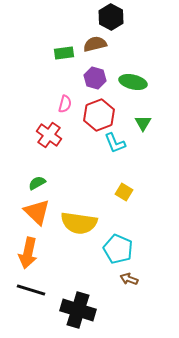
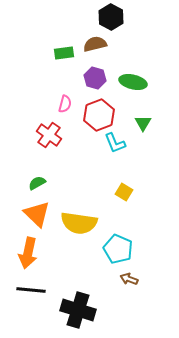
orange triangle: moved 2 px down
black line: rotated 12 degrees counterclockwise
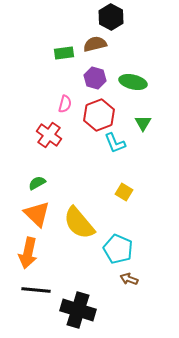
yellow semicircle: rotated 42 degrees clockwise
black line: moved 5 px right
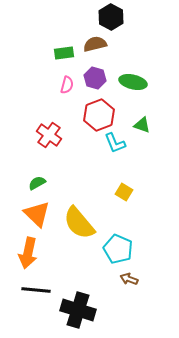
pink semicircle: moved 2 px right, 19 px up
green triangle: moved 1 px left, 2 px down; rotated 42 degrees counterclockwise
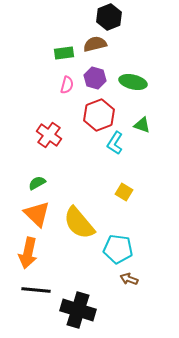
black hexagon: moved 2 px left; rotated 10 degrees clockwise
cyan L-shape: rotated 55 degrees clockwise
cyan pentagon: rotated 16 degrees counterclockwise
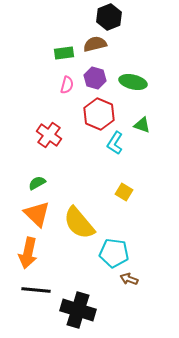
red hexagon: moved 1 px up; rotated 16 degrees counterclockwise
cyan pentagon: moved 4 px left, 4 px down
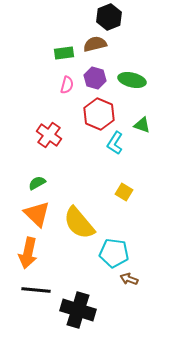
green ellipse: moved 1 px left, 2 px up
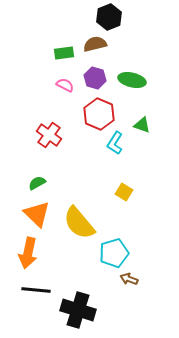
pink semicircle: moved 2 px left; rotated 78 degrees counterclockwise
cyan pentagon: rotated 24 degrees counterclockwise
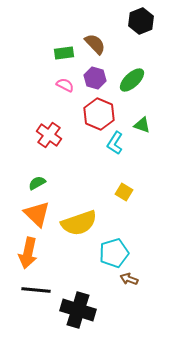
black hexagon: moved 32 px right, 4 px down
brown semicircle: rotated 60 degrees clockwise
green ellipse: rotated 56 degrees counterclockwise
yellow semicircle: rotated 69 degrees counterclockwise
